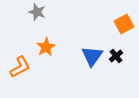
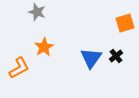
orange square: moved 1 px right, 1 px up; rotated 12 degrees clockwise
orange star: moved 2 px left
blue triangle: moved 1 px left, 2 px down
orange L-shape: moved 1 px left, 1 px down
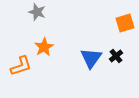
orange L-shape: moved 2 px right, 2 px up; rotated 10 degrees clockwise
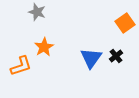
orange square: rotated 18 degrees counterclockwise
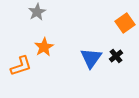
gray star: rotated 24 degrees clockwise
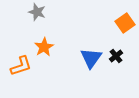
gray star: rotated 24 degrees counterclockwise
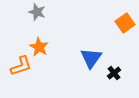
orange star: moved 5 px left; rotated 12 degrees counterclockwise
black cross: moved 2 px left, 17 px down
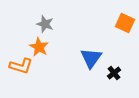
gray star: moved 8 px right, 12 px down
orange square: rotated 30 degrees counterclockwise
orange L-shape: rotated 35 degrees clockwise
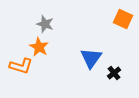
orange square: moved 2 px left, 4 px up
